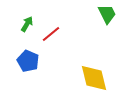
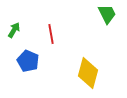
green arrow: moved 13 px left, 6 px down
red line: rotated 60 degrees counterclockwise
yellow diamond: moved 6 px left, 5 px up; rotated 28 degrees clockwise
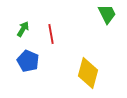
green arrow: moved 9 px right, 1 px up
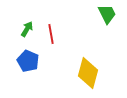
green arrow: moved 4 px right
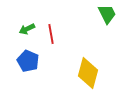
green arrow: rotated 147 degrees counterclockwise
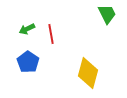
blue pentagon: moved 1 px down; rotated 10 degrees clockwise
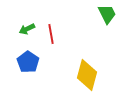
yellow diamond: moved 1 px left, 2 px down
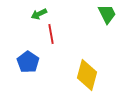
green arrow: moved 12 px right, 15 px up
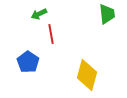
green trapezoid: rotated 20 degrees clockwise
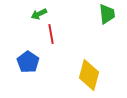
yellow diamond: moved 2 px right
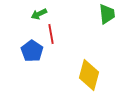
blue pentagon: moved 4 px right, 11 px up
